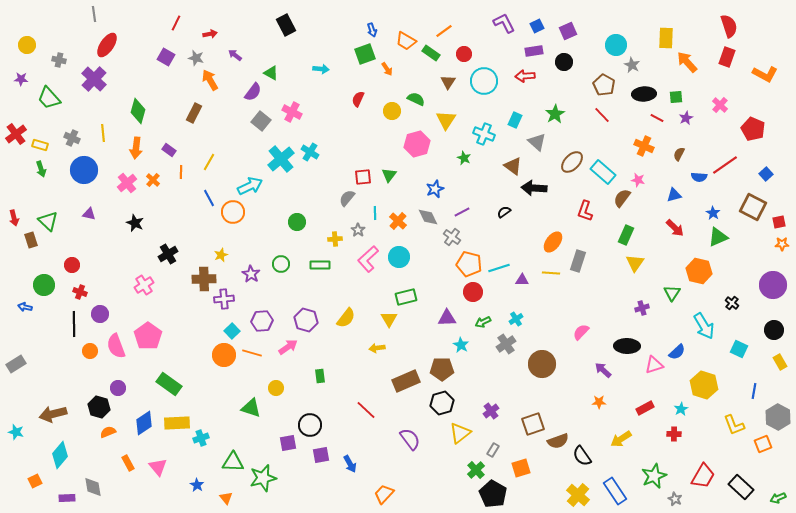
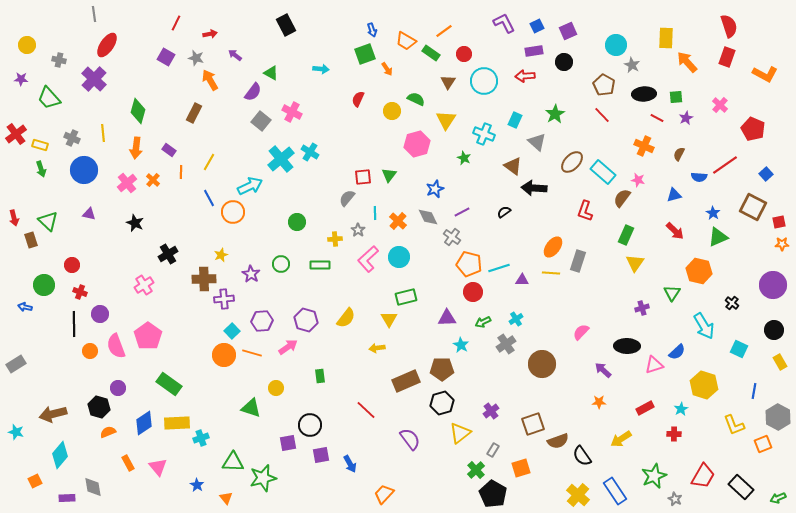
red arrow at (675, 228): moved 3 px down
orange ellipse at (553, 242): moved 5 px down
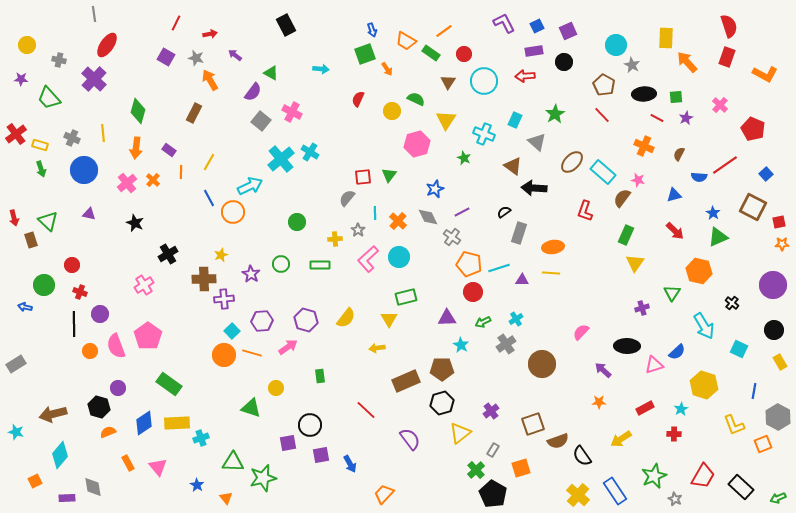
orange ellipse at (553, 247): rotated 45 degrees clockwise
gray rectangle at (578, 261): moved 59 px left, 28 px up
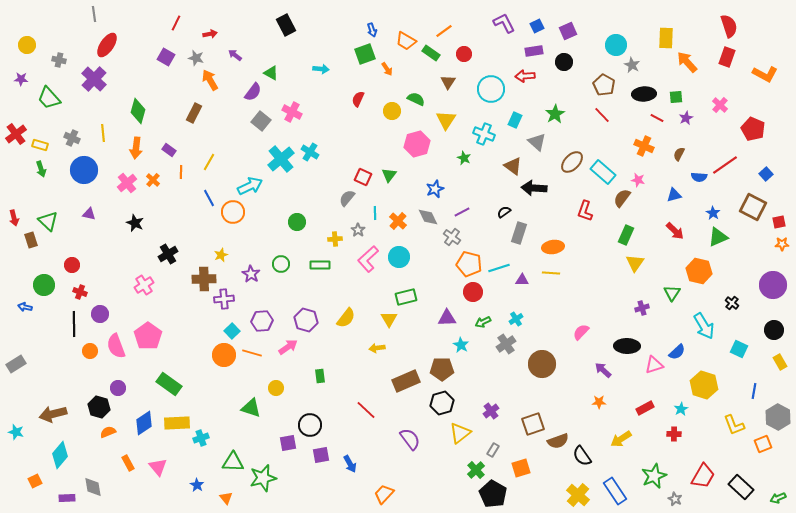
cyan circle at (484, 81): moved 7 px right, 8 px down
red square at (363, 177): rotated 30 degrees clockwise
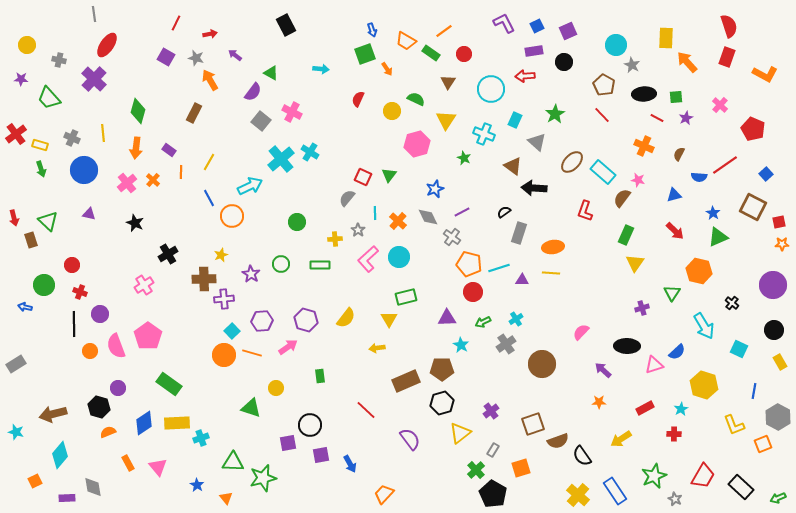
orange circle at (233, 212): moved 1 px left, 4 px down
